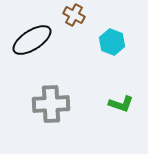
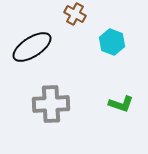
brown cross: moved 1 px right, 1 px up
black ellipse: moved 7 px down
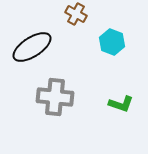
brown cross: moved 1 px right
gray cross: moved 4 px right, 7 px up; rotated 9 degrees clockwise
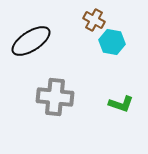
brown cross: moved 18 px right, 6 px down
cyan hexagon: rotated 10 degrees counterclockwise
black ellipse: moved 1 px left, 6 px up
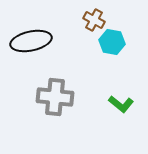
black ellipse: rotated 21 degrees clockwise
green L-shape: rotated 20 degrees clockwise
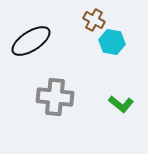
black ellipse: rotated 21 degrees counterclockwise
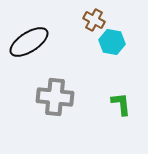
black ellipse: moved 2 px left, 1 px down
green L-shape: rotated 135 degrees counterclockwise
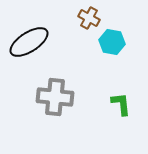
brown cross: moved 5 px left, 2 px up
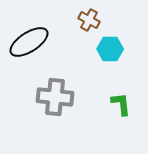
brown cross: moved 2 px down
cyan hexagon: moved 2 px left, 7 px down; rotated 10 degrees counterclockwise
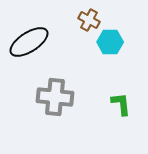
cyan hexagon: moved 7 px up
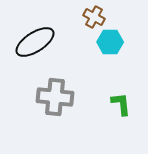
brown cross: moved 5 px right, 3 px up
black ellipse: moved 6 px right
